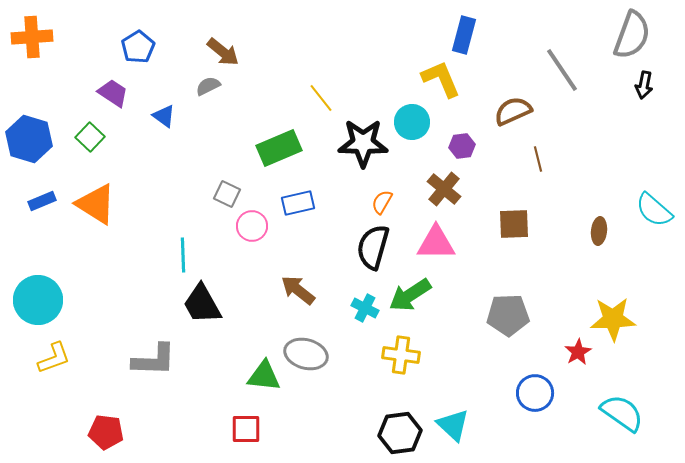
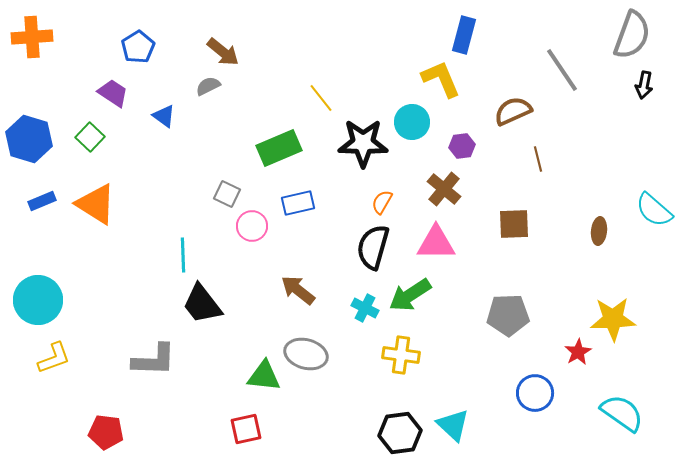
black trapezoid at (202, 304): rotated 9 degrees counterclockwise
red square at (246, 429): rotated 12 degrees counterclockwise
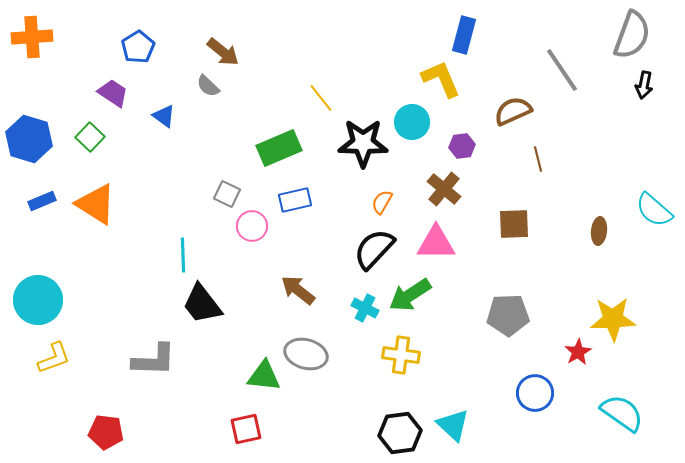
gray semicircle at (208, 86): rotated 110 degrees counterclockwise
blue rectangle at (298, 203): moved 3 px left, 3 px up
black semicircle at (373, 247): moved 1 px right, 2 px down; rotated 27 degrees clockwise
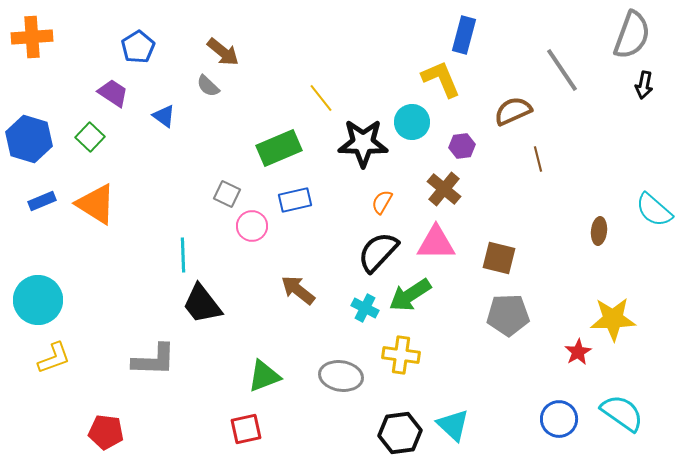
brown square at (514, 224): moved 15 px left, 34 px down; rotated 16 degrees clockwise
black semicircle at (374, 249): moved 4 px right, 3 px down
gray ellipse at (306, 354): moved 35 px right, 22 px down; rotated 6 degrees counterclockwise
green triangle at (264, 376): rotated 27 degrees counterclockwise
blue circle at (535, 393): moved 24 px right, 26 px down
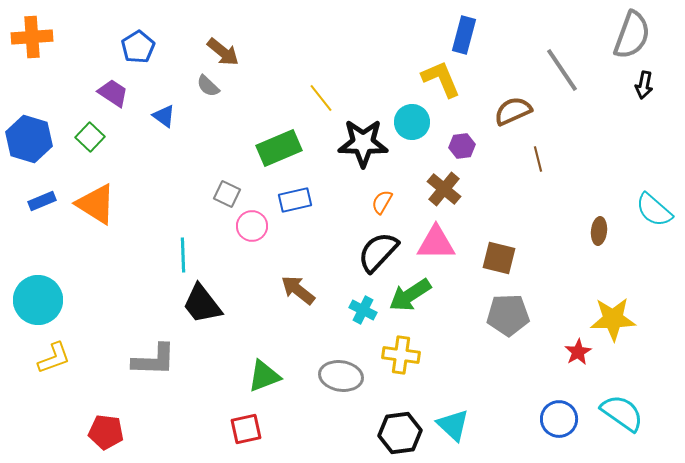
cyan cross at (365, 308): moved 2 px left, 2 px down
